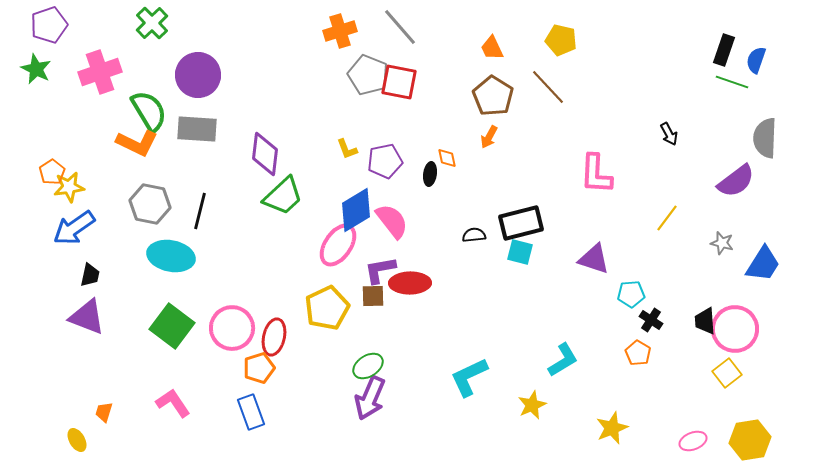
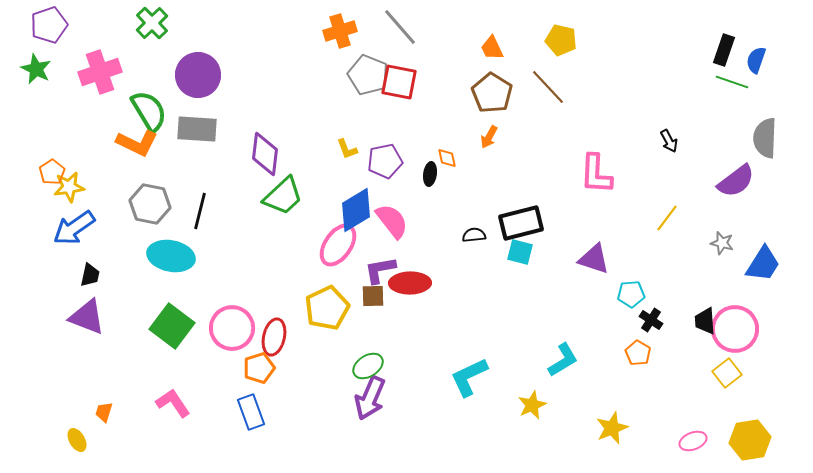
brown pentagon at (493, 96): moved 1 px left, 3 px up
black arrow at (669, 134): moved 7 px down
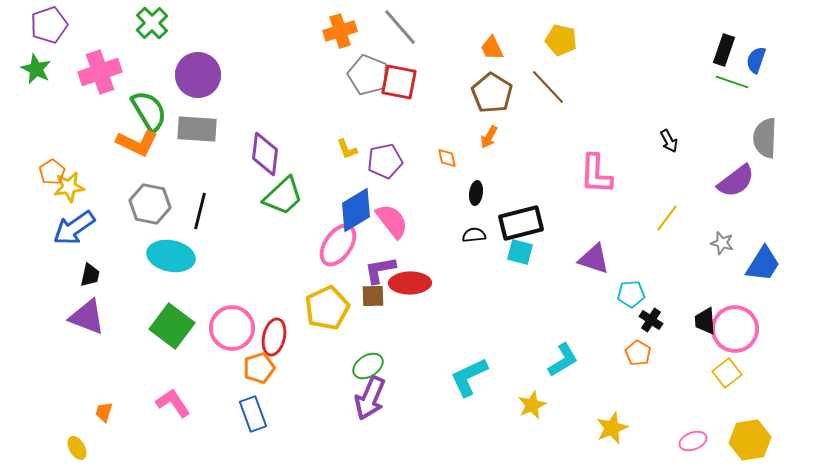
black ellipse at (430, 174): moved 46 px right, 19 px down
blue rectangle at (251, 412): moved 2 px right, 2 px down
yellow ellipse at (77, 440): moved 8 px down
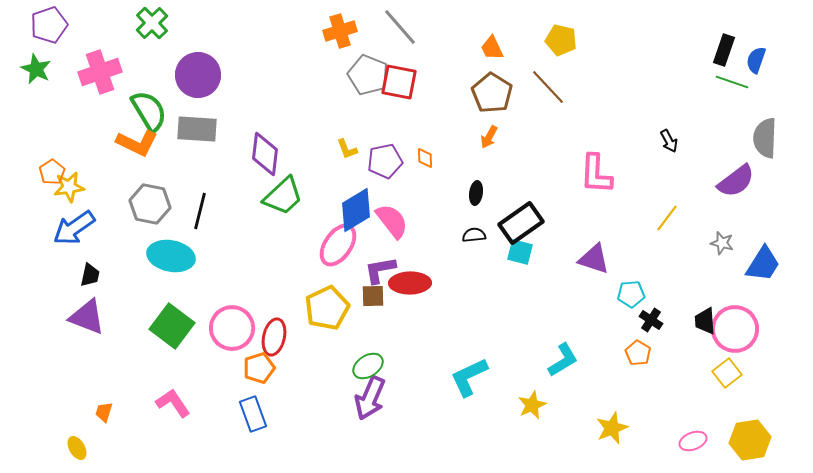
orange diamond at (447, 158): moved 22 px left; rotated 10 degrees clockwise
black rectangle at (521, 223): rotated 21 degrees counterclockwise
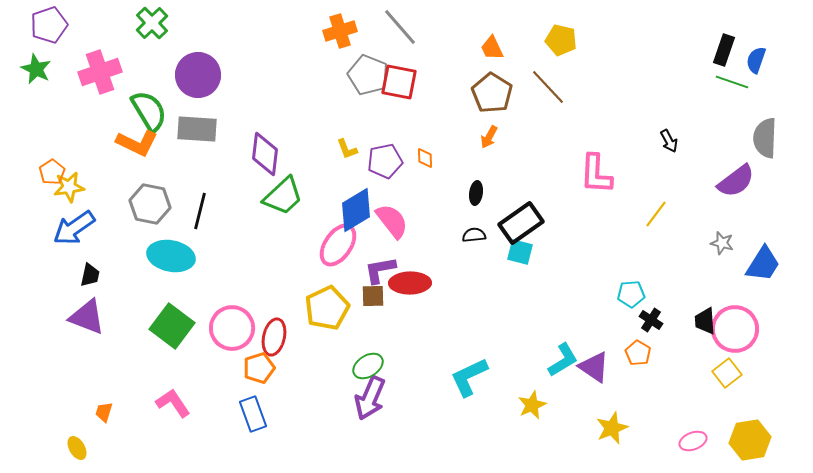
yellow line at (667, 218): moved 11 px left, 4 px up
purple triangle at (594, 259): moved 108 px down; rotated 16 degrees clockwise
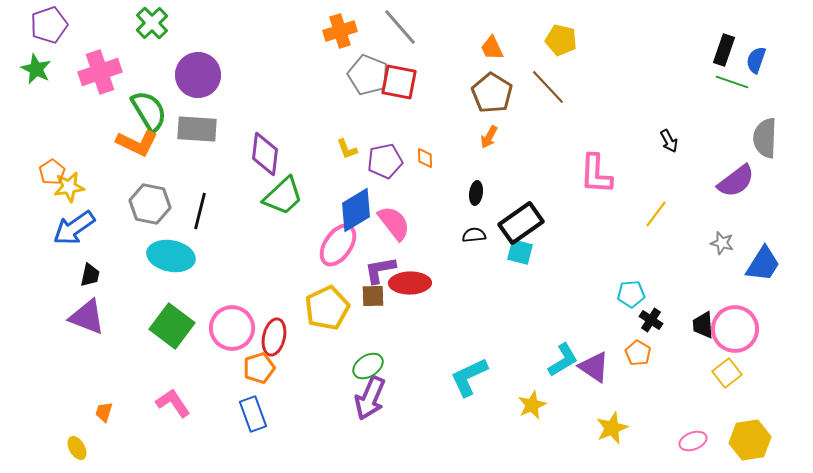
pink semicircle at (392, 221): moved 2 px right, 2 px down
black trapezoid at (705, 321): moved 2 px left, 4 px down
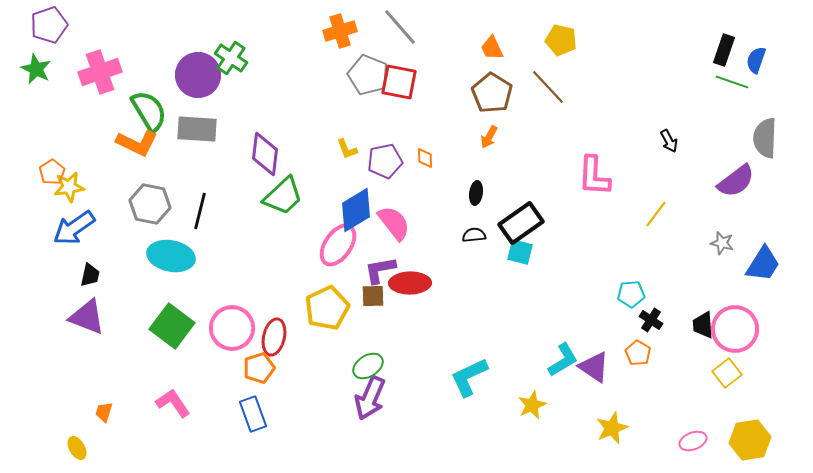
green cross at (152, 23): moved 79 px right, 35 px down; rotated 12 degrees counterclockwise
pink L-shape at (596, 174): moved 2 px left, 2 px down
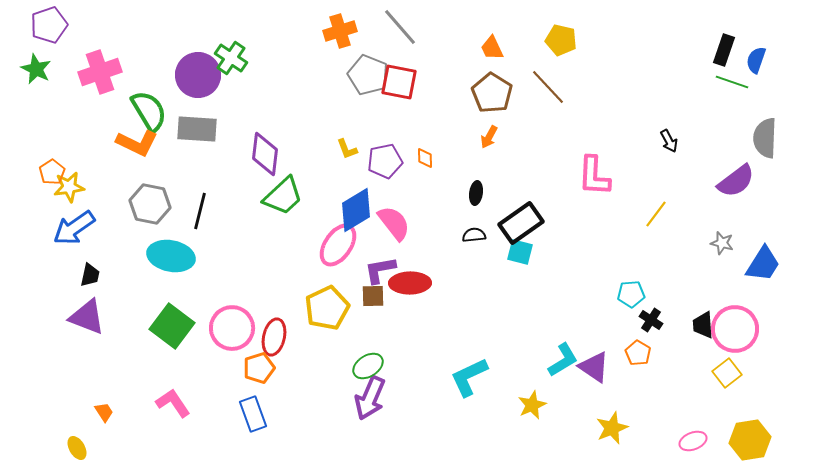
orange trapezoid at (104, 412): rotated 130 degrees clockwise
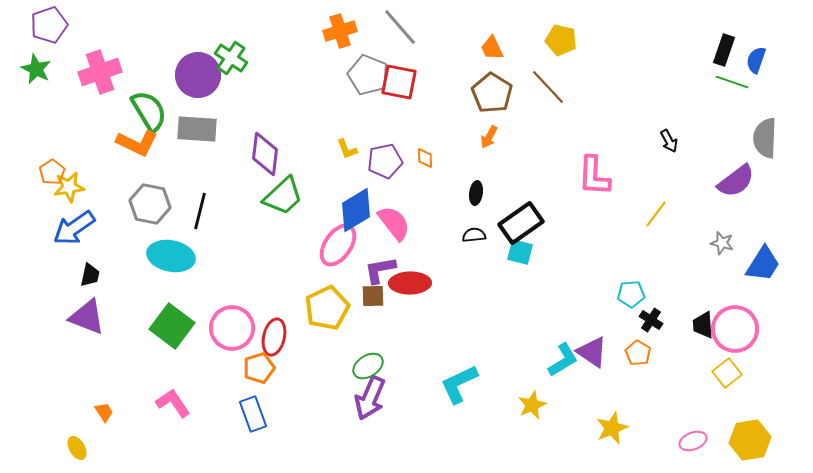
purple triangle at (594, 367): moved 2 px left, 15 px up
cyan L-shape at (469, 377): moved 10 px left, 7 px down
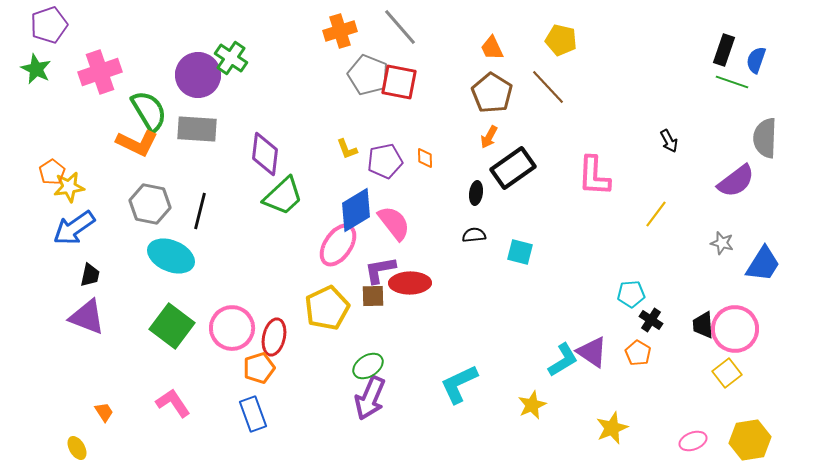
black rectangle at (521, 223): moved 8 px left, 55 px up
cyan ellipse at (171, 256): rotated 12 degrees clockwise
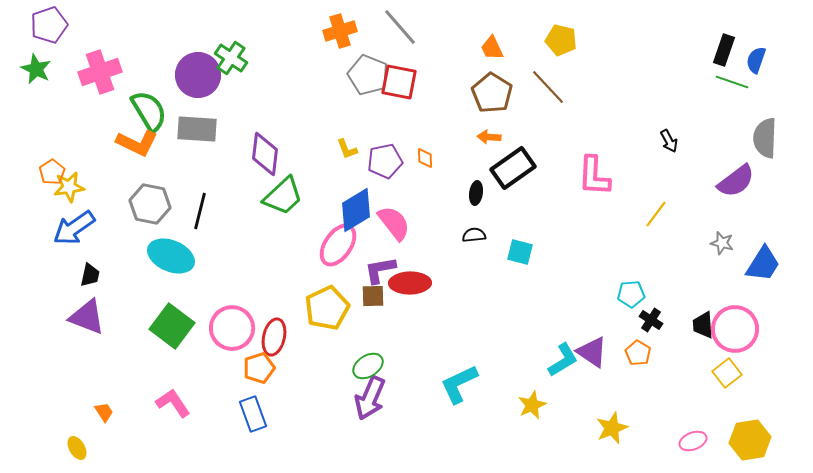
orange arrow at (489, 137): rotated 65 degrees clockwise
